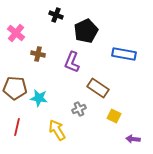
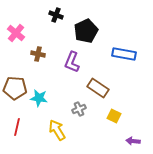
purple arrow: moved 2 px down
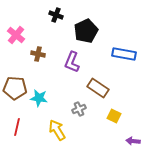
pink cross: moved 2 px down
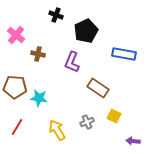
brown pentagon: moved 1 px up
gray cross: moved 8 px right, 13 px down
red line: rotated 18 degrees clockwise
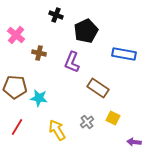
brown cross: moved 1 px right, 1 px up
yellow square: moved 1 px left, 2 px down
gray cross: rotated 16 degrees counterclockwise
purple arrow: moved 1 px right, 1 px down
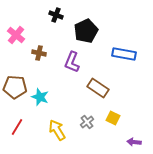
cyan star: moved 1 px right, 1 px up; rotated 12 degrees clockwise
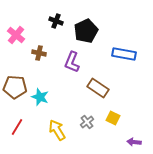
black cross: moved 6 px down
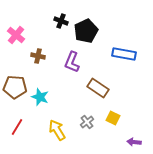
black cross: moved 5 px right
brown cross: moved 1 px left, 3 px down
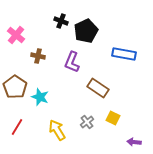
brown pentagon: rotated 30 degrees clockwise
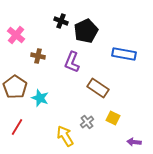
cyan star: moved 1 px down
yellow arrow: moved 8 px right, 6 px down
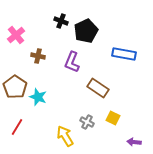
pink cross: rotated 12 degrees clockwise
cyan star: moved 2 px left, 1 px up
gray cross: rotated 24 degrees counterclockwise
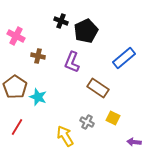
pink cross: moved 1 px down; rotated 24 degrees counterclockwise
blue rectangle: moved 4 px down; rotated 50 degrees counterclockwise
